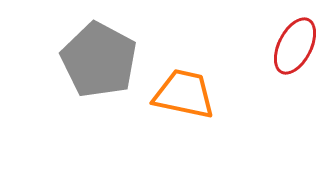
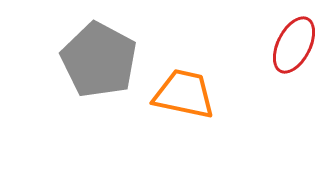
red ellipse: moved 1 px left, 1 px up
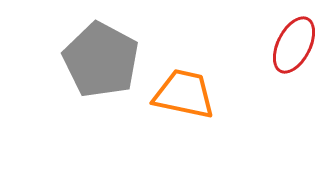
gray pentagon: moved 2 px right
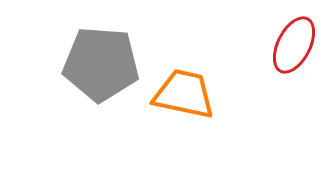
gray pentagon: moved 4 px down; rotated 24 degrees counterclockwise
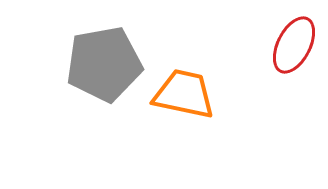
gray pentagon: moved 3 px right; rotated 14 degrees counterclockwise
